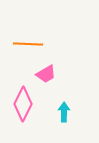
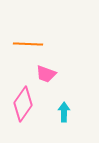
pink trapezoid: rotated 50 degrees clockwise
pink diamond: rotated 8 degrees clockwise
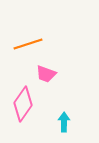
orange line: rotated 20 degrees counterclockwise
cyan arrow: moved 10 px down
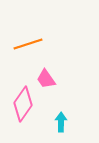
pink trapezoid: moved 5 px down; rotated 35 degrees clockwise
cyan arrow: moved 3 px left
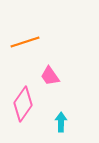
orange line: moved 3 px left, 2 px up
pink trapezoid: moved 4 px right, 3 px up
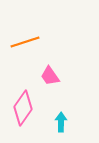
pink diamond: moved 4 px down
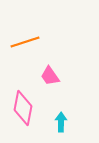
pink diamond: rotated 24 degrees counterclockwise
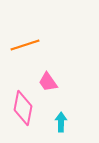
orange line: moved 3 px down
pink trapezoid: moved 2 px left, 6 px down
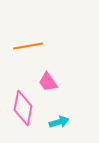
orange line: moved 3 px right, 1 px down; rotated 8 degrees clockwise
cyan arrow: moved 2 px left; rotated 72 degrees clockwise
